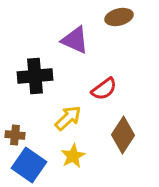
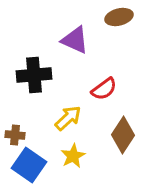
black cross: moved 1 px left, 1 px up
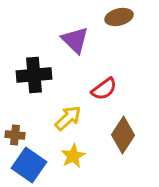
purple triangle: rotated 20 degrees clockwise
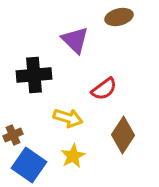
yellow arrow: rotated 60 degrees clockwise
brown cross: moved 2 px left; rotated 30 degrees counterclockwise
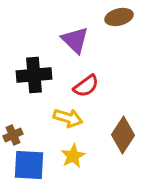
red semicircle: moved 18 px left, 3 px up
blue square: rotated 32 degrees counterclockwise
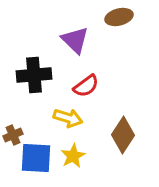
blue square: moved 7 px right, 7 px up
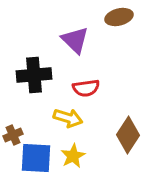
red semicircle: moved 2 px down; rotated 28 degrees clockwise
brown diamond: moved 5 px right
